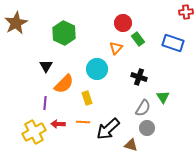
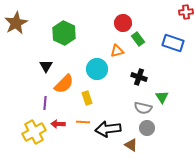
orange triangle: moved 1 px right, 3 px down; rotated 32 degrees clockwise
green triangle: moved 1 px left
gray semicircle: rotated 72 degrees clockwise
black arrow: rotated 35 degrees clockwise
brown triangle: rotated 16 degrees clockwise
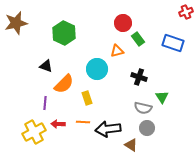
red cross: rotated 16 degrees counterclockwise
brown star: rotated 15 degrees clockwise
black triangle: rotated 40 degrees counterclockwise
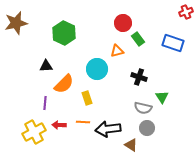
black triangle: rotated 24 degrees counterclockwise
red arrow: moved 1 px right, 1 px down
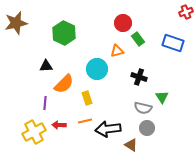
orange line: moved 2 px right, 1 px up; rotated 16 degrees counterclockwise
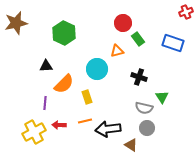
yellow rectangle: moved 1 px up
gray semicircle: moved 1 px right
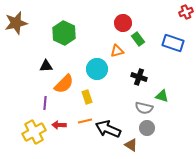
green triangle: moved 1 px up; rotated 40 degrees counterclockwise
black arrow: rotated 30 degrees clockwise
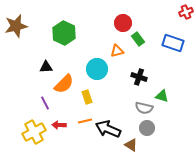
brown star: moved 3 px down
black triangle: moved 1 px down
purple line: rotated 32 degrees counterclockwise
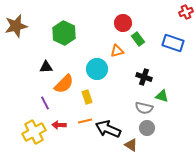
black cross: moved 5 px right
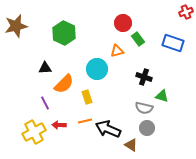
black triangle: moved 1 px left, 1 px down
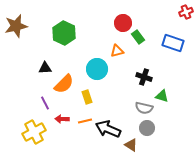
green rectangle: moved 2 px up
red arrow: moved 3 px right, 6 px up
